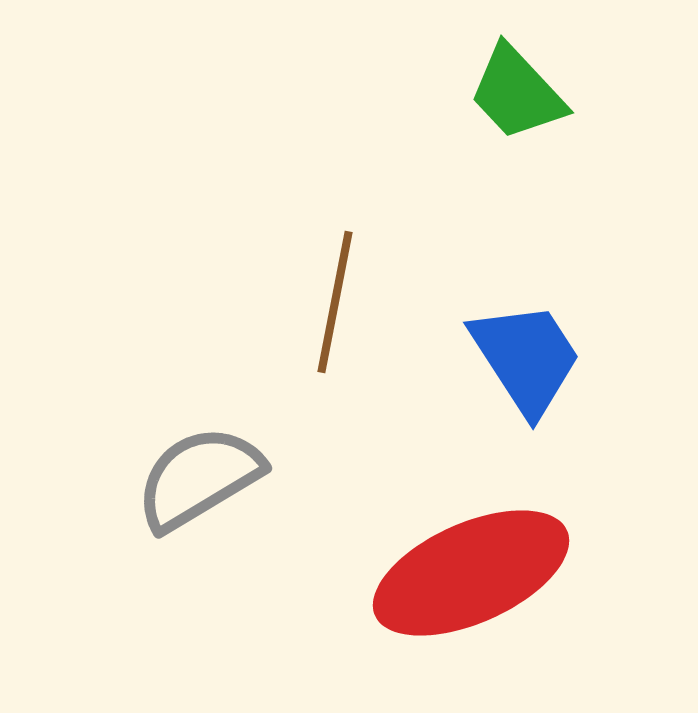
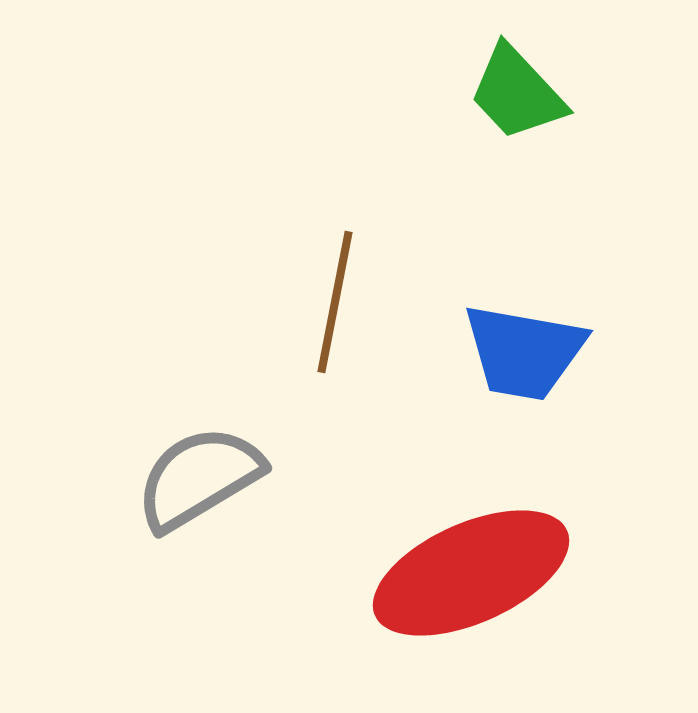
blue trapezoid: moved 2 px left, 6 px up; rotated 133 degrees clockwise
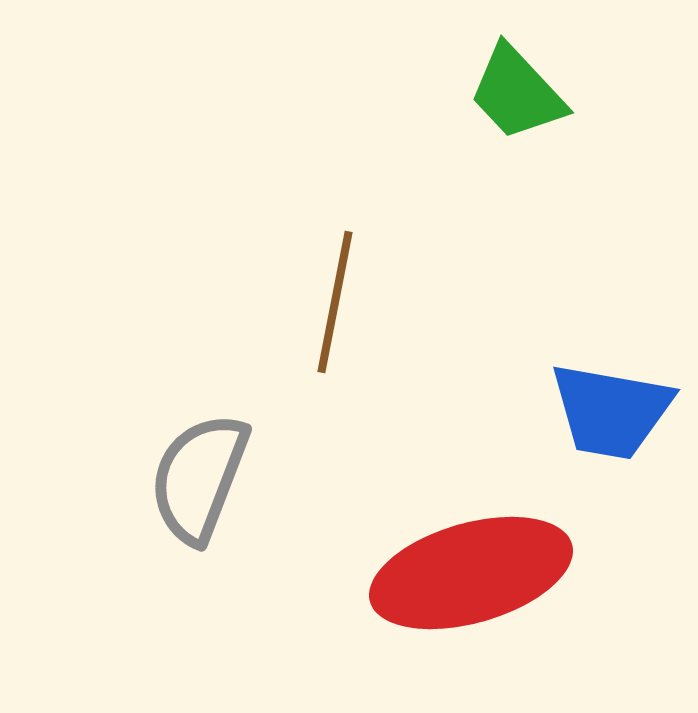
blue trapezoid: moved 87 px right, 59 px down
gray semicircle: rotated 38 degrees counterclockwise
red ellipse: rotated 8 degrees clockwise
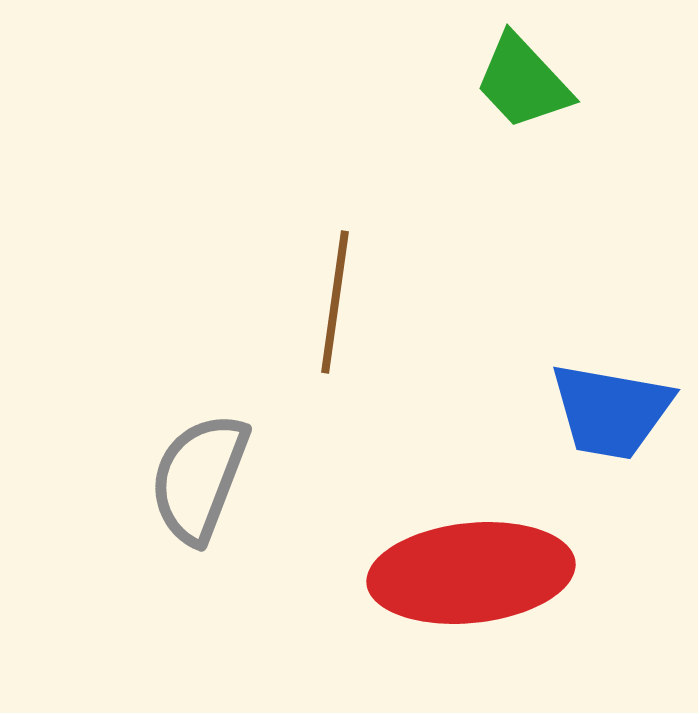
green trapezoid: moved 6 px right, 11 px up
brown line: rotated 3 degrees counterclockwise
red ellipse: rotated 10 degrees clockwise
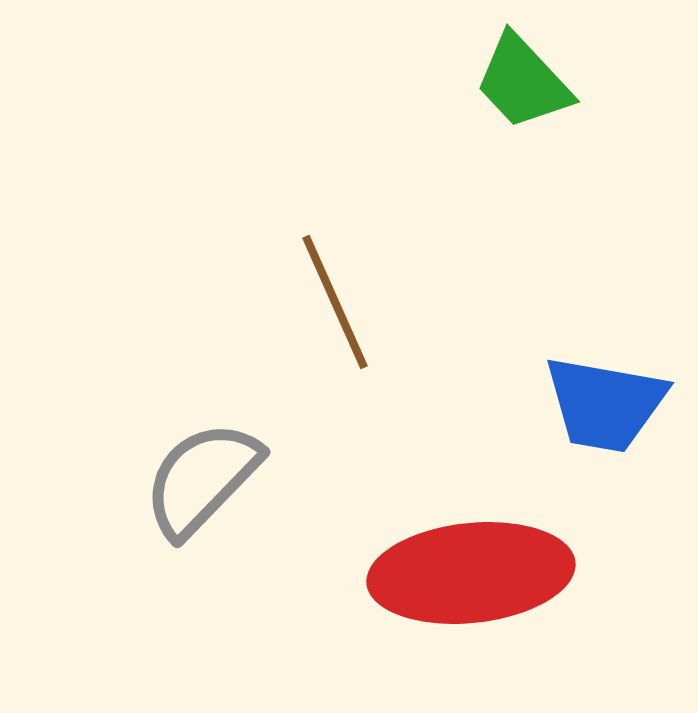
brown line: rotated 32 degrees counterclockwise
blue trapezoid: moved 6 px left, 7 px up
gray semicircle: moved 3 px right, 1 px down; rotated 23 degrees clockwise
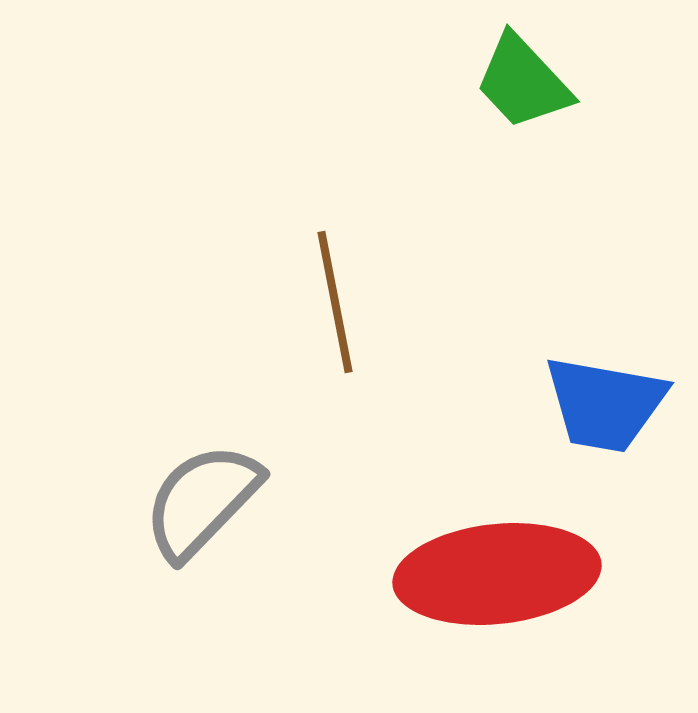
brown line: rotated 13 degrees clockwise
gray semicircle: moved 22 px down
red ellipse: moved 26 px right, 1 px down
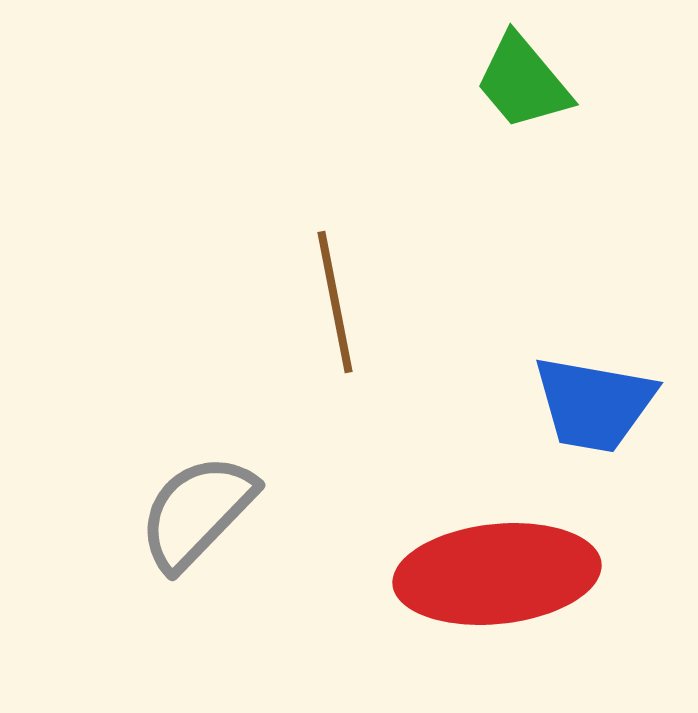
green trapezoid: rotated 3 degrees clockwise
blue trapezoid: moved 11 px left
gray semicircle: moved 5 px left, 11 px down
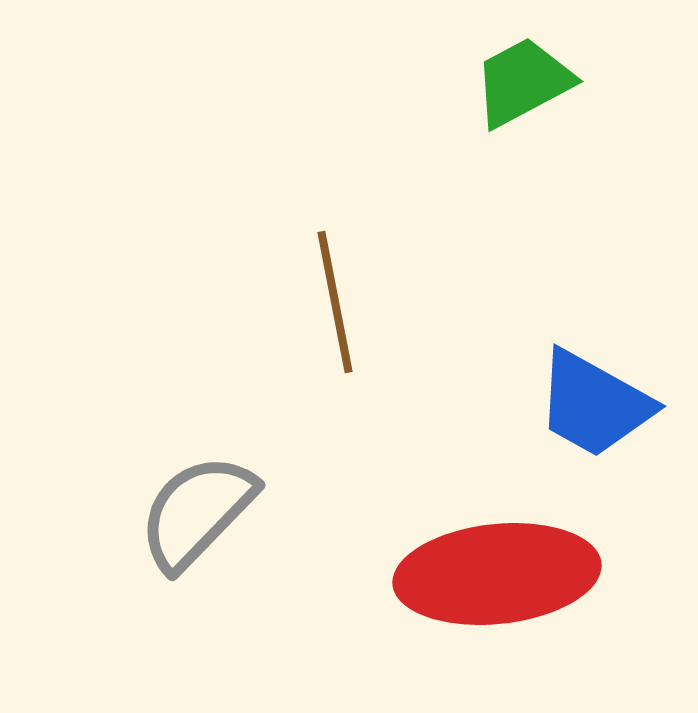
green trapezoid: rotated 102 degrees clockwise
blue trapezoid: rotated 19 degrees clockwise
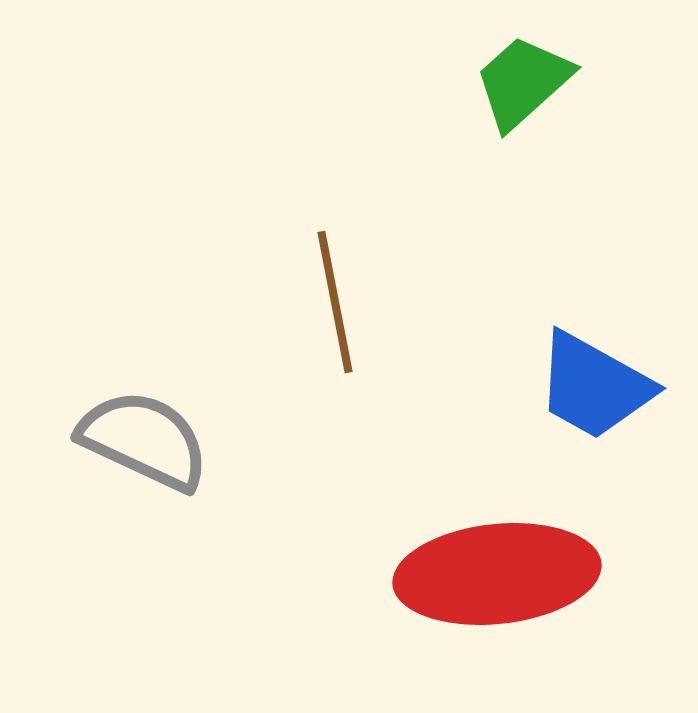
green trapezoid: rotated 14 degrees counterclockwise
blue trapezoid: moved 18 px up
gray semicircle: moved 53 px left, 72 px up; rotated 71 degrees clockwise
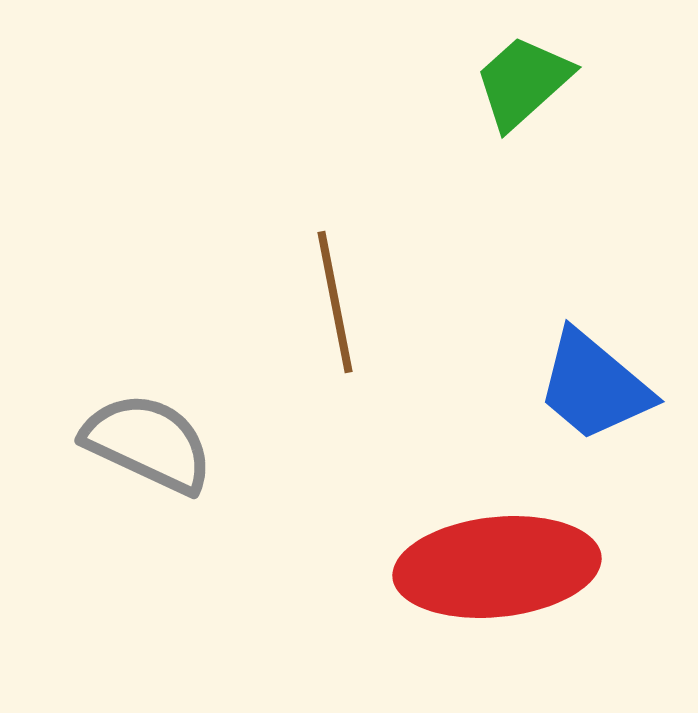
blue trapezoid: rotated 11 degrees clockwise
gray semicircle: moved 4 px right, 3 px down
red ellipse: moved 7 px up
